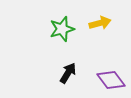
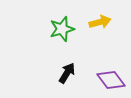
yellow arrow: moved 1 px up
black arrow: moved 1 px left
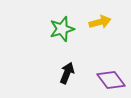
black arrow: rotated 10 degrees counterclockwise
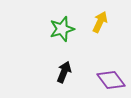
yellow arrow: rotated 50 degrees counterclockwise
black arrow: moved 3 px left, 1 px up
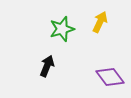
black arrow: moved 17 px left, 6 px up
purple diamond: moved 1 px left, 3 px up
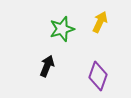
purple diamond: moved 12 px left, 1 px up; rotated 56 degrees clockwise
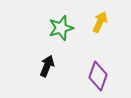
green star: moved 1 px left, 1 px up
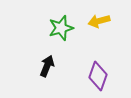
yellow arrow: moved 1 px left, 1 px up; rotated 130 degrees counterclockwise
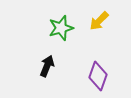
yellow arrow: rotated 30 degrees counterclockwise
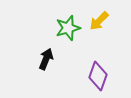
green star: moved 7 px right
black arrow: moved 1 px left, 7 px up
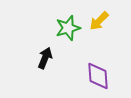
black arrow: moved 1 px left, 1 px up
purple diamond: rotated 24 degrees counterclockwise
